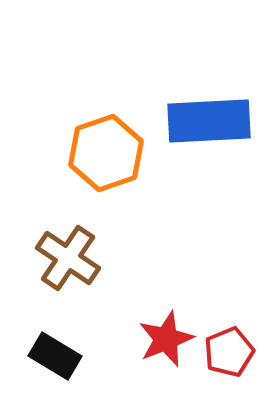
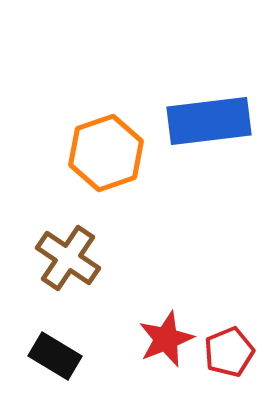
blue rectangle: rotated 4 degrees counterclockwise
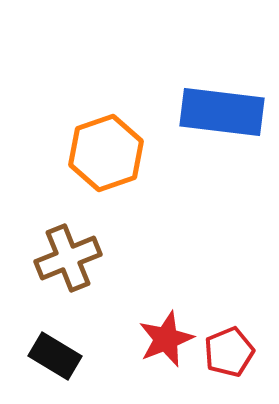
blue rectangle: moved 13 px right, 9 px up; rotated 14 degrees clockwise
brown cross: rotated 34 degrees clockwise
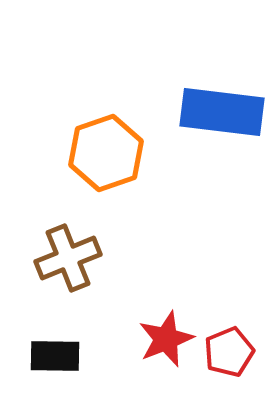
black rectangle: rotated 30 degrees counterclockwise
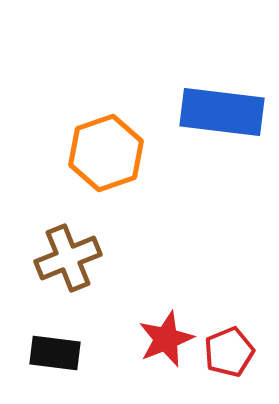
black rectangle: moved 3 px up; rotated 6 degrees clockwise
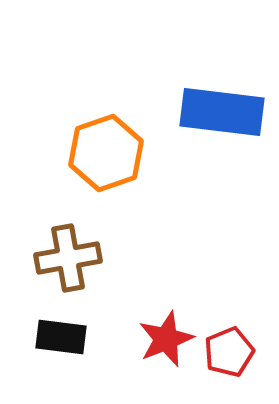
brown cross: rotated 12 degrees clockwise
black rectangle: moved 6 px right, 16 px up
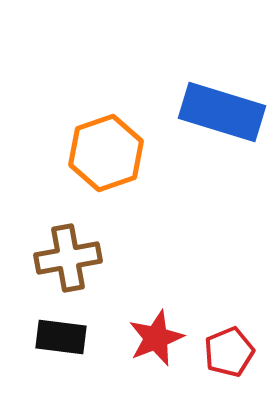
blue rectangle: rotated 10 degrees clockwise
red star: moved 10 px left, 1 px up
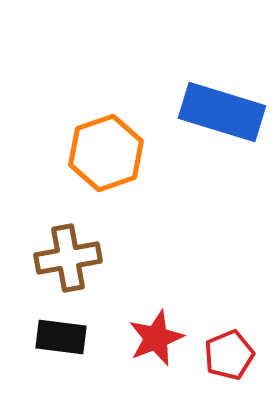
red pentagon: moved 3 px down
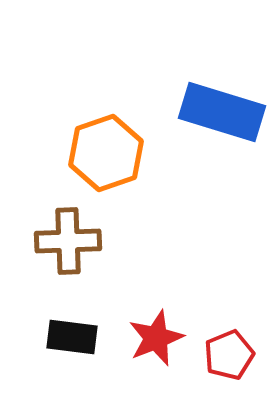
brown cross: moved 17 px up; rotated 8 degrees clockwise
black rectangle: moved 11 px right
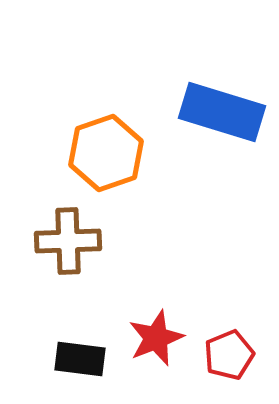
black rectangle: moved 8 px right, 22 px down
